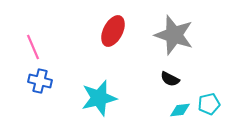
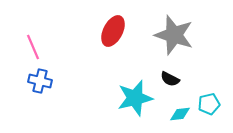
cyan star: moved 36 px right
cyan diamond: moved 4 px down
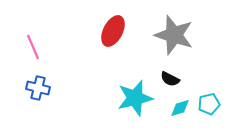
blue cross: moved 2 px left, 7 px down
cyan diamond: moved 6 px up; rotated 10 degrees counterclockwise
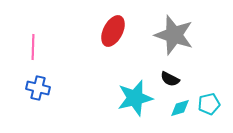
pink line: rotated 25 degrees clockwise
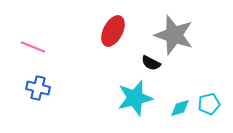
pink line: rotated 70 degrees counterclockwise
black semicircle: moved 19 px left, 16 px up
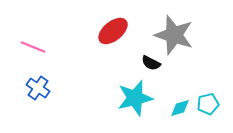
red ellipse: rotated 24 degrees clockwise
blue cross: rotated 20 degrees clockwise
cyan pentagon: moved 1 px left
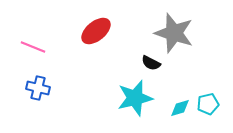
red ellipse: moved 17 px left
gray star: moved 2 px up
blue cross: rotated 20 degrees counterclockwise
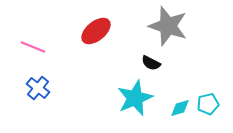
gray star: moved 6 px left, 7 px up
blue cross: rotated 25 degrees clockwise
cyan star: rotated 9 degrees counterclockwise
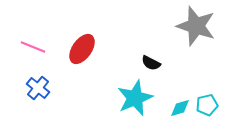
gray star: moved 28 px right
red ellipse: moved 14 px left, 18 px down; rotated 16 degrees counterclockwise
cyan pentagon: moved 1 px left, 1 px down
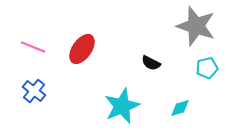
blue cross: moved 4 px left, 3 px down
cyan star: moved 13 px left, 8 px down
cyan pentagon: moved 37 px up
